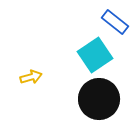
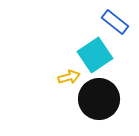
yellow arrow: moved 38 px right
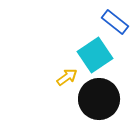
yellow arrow: moved 2 px left; rotated 20 degrees counterclockwise
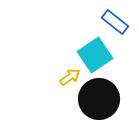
yellow arrow: moved 3 px right
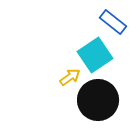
blue rectangle: moved 2 px left
black circle: moved 1 px left, 1 px down
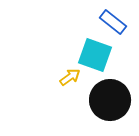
cyan square: rotated 36 degrees counterclockwise
black circle: moved 12 px right
